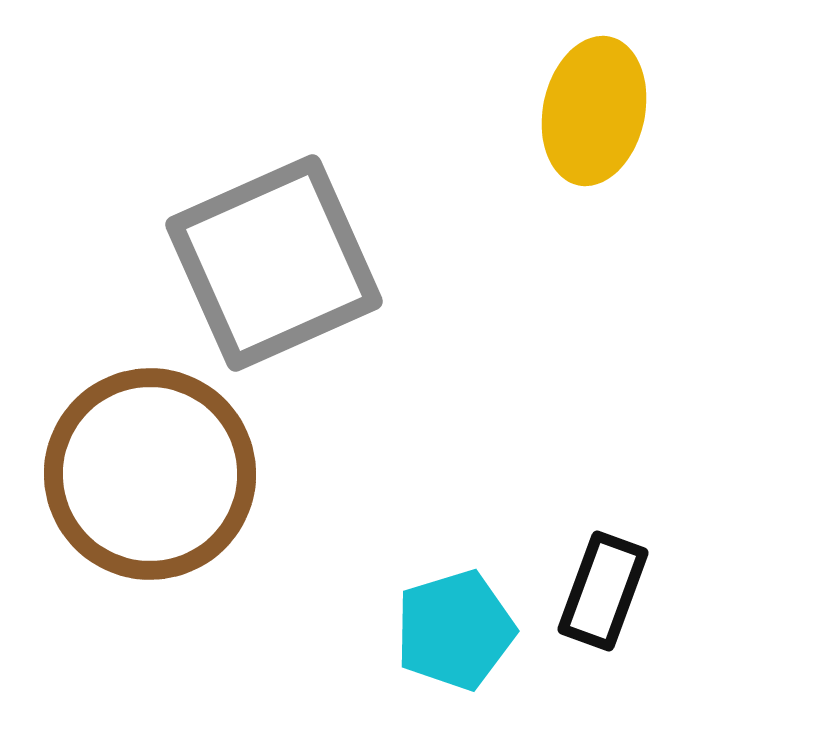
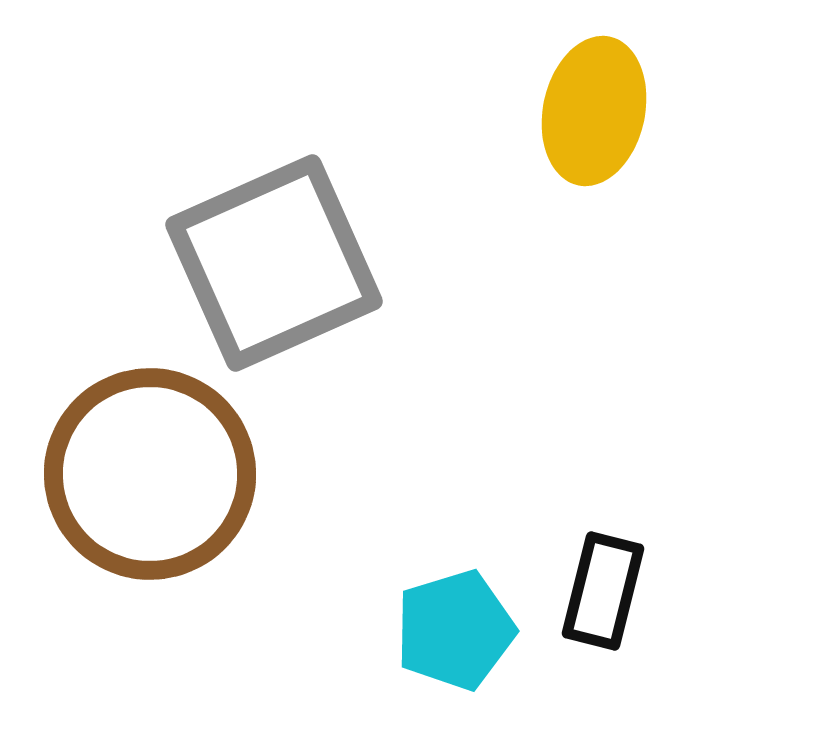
black rectangle: rotated 6 degrees counterclockwise
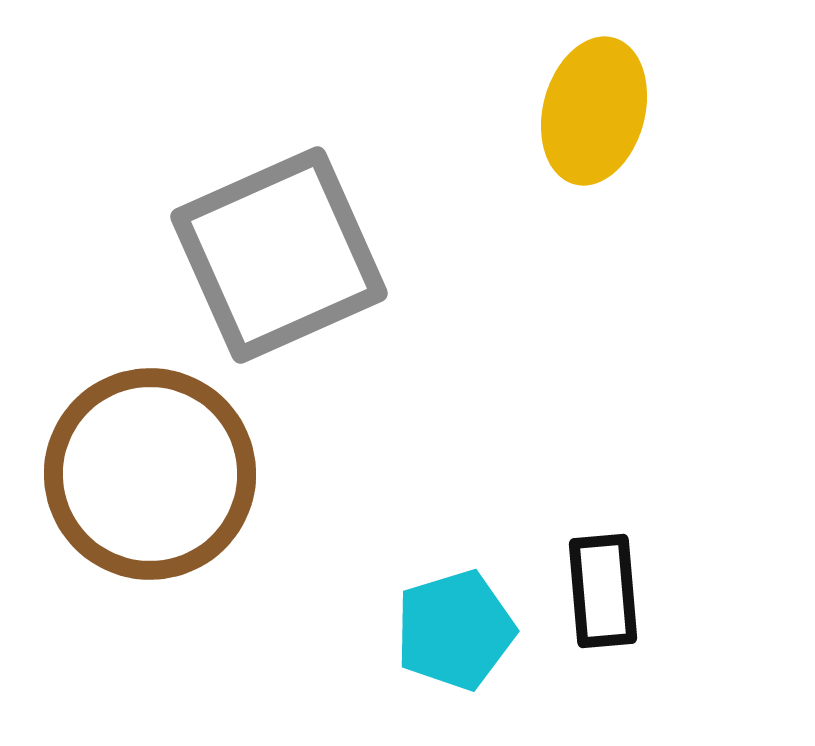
yellow ellipse: rotated 3 degrees clockwise
gray square: moved 5 px right, 8 px up
black rectangle: rotated 19 degrees counterclockwise
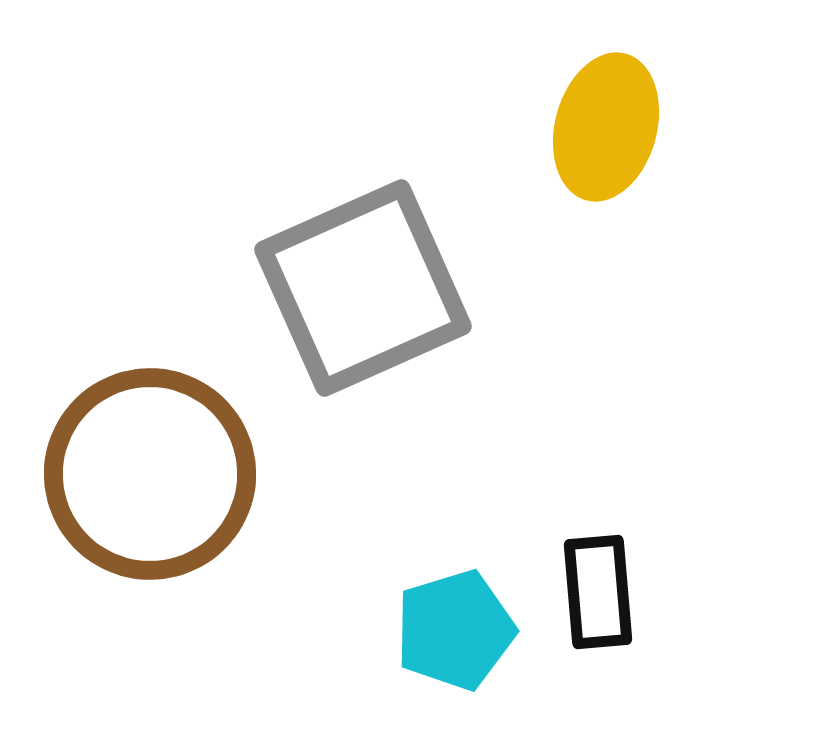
yellow ellipse: moved 12 px right, 16 px down
gray square: moved 84 px right, 33 px down
black rectangle: moved 5 px left, 1 px down
